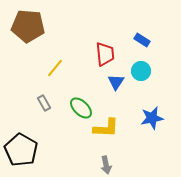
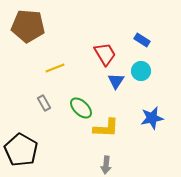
red trapezoid: rotated 25 degrees counterclockwise
yellow line: rotated 30 degrees clockwise
blue triangle: moved 1 px up
gray arrow: rotated 18 degrees clockwise
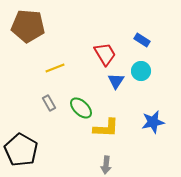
gray rectangle: moved 5 px right
blue star: moved 1 px right, 4 px down
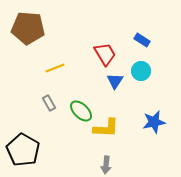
brown pentagon: moved 2 px down
blue triangle: moved 1 px left
green ellipse: moved 3 px down
blue star: moved 1 px right
black pentagon: moved 2 px right
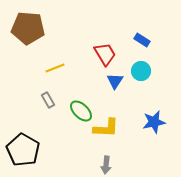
gray rectangle: moved 1 px left, 3 px up
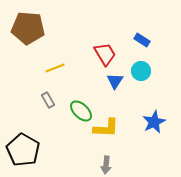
blue star: rotated 15 degrees counterclockwise
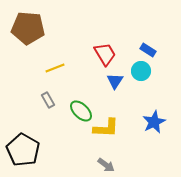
blue rectangle: moved 6 px right, 10 px down
gray arrow: rotated 60 degrees counterclockwise
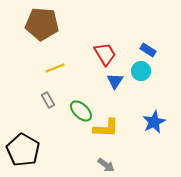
brown pentagon: moved 14 px right, 4 px up
